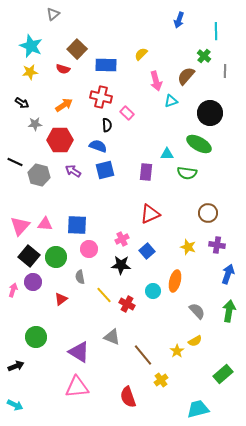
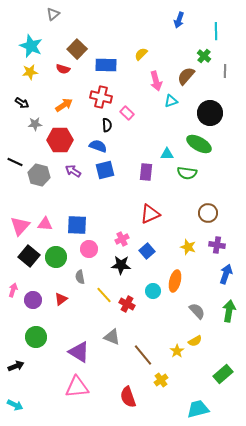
blue arrow at (228, 274): moved 2 px left
purple circle at (33, 282): moved 18 px down
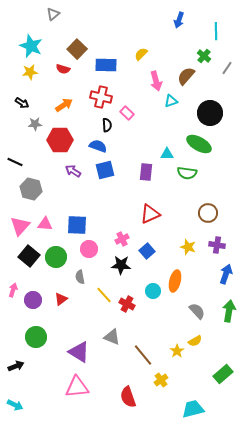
gray line at (225, 71): moved 2 px right, 3 px up; rotated 32 degrees clockwise
gray hexagon at (39, 175): moved 8 px left, 14 px down
cyan trapezoid at (198, 409): moved 5 px left
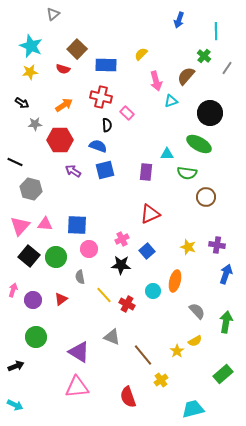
brown circle at (208, 213): moved 2 px left, 16 px up
green arrow at (229, 311): moved 3 px left, 11 px down
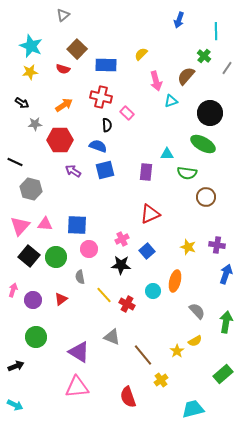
gray triangle at (53, 14): moved 10 px right, 1 px down
green ellipse at (199, 144): moved 4 px right
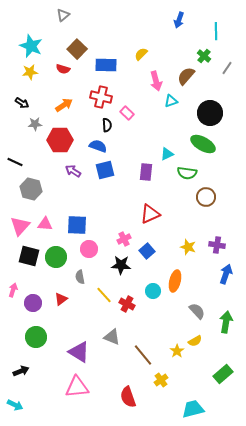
cyan triangle at (167, 154): rotated 24 degrees counterclockwise
pink cross at (122, 239): moved 2 px right
black square at (29, 256): rotated 25 degrees counterclockwise
purple circle at (33, 300): moved 3 px down
black arrow at (16, 366): moved 5 px right, 5 px down
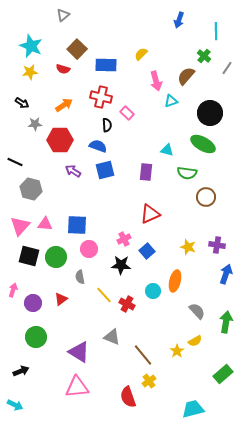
cyan triangle at (167, 154): moved 4 px up; rotated 40 degrees clockwise
yellow cross at (161, 380): moved 12 px left, 1 px down
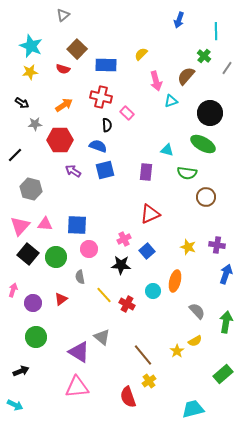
black line at (15, 162): moved 7 px up; rotated 70 degrees counterclockwise
black square at (29, 256): moved 1 px left, 2 px up; rotated 25 degrees clockwise
gray triangle at (112, 337): moved 10 px left; rotated 18 degrees clockwise
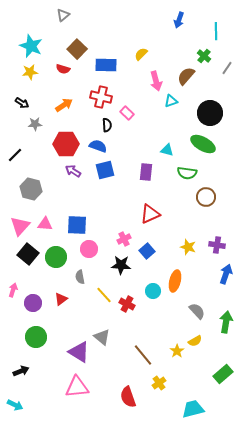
red hexagon at (60, 140): moved 6 px right, 4 px down
yellow cross at (149, 381): moved 10 px right, 2 px down
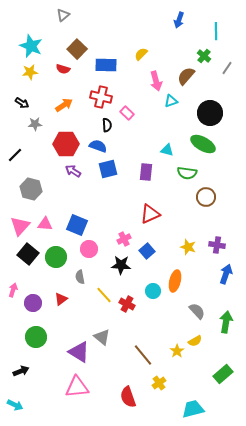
blue square at (105, 170): moved 3 px right, 1 px up
blue square at (77, 225): rotated 20 degrees clockwise
